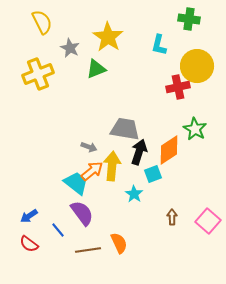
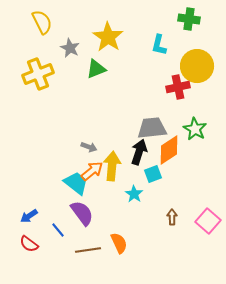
gray trapezoid: moved 27 px right, 1 px up; rotated 16 degrees counterclockwise
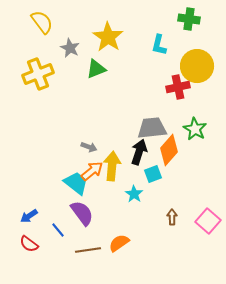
yellow semicircle: rotated 10 degrees counterclockwise
orange diamond: rotated 16 degrees counterclockwise
orange semicircle: rotated 100 degrees counterclockwise
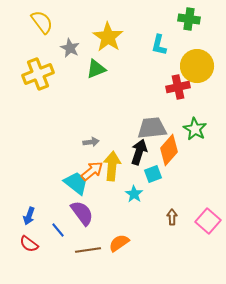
gray arrow: moved 2 px right, 5 px up; rotated 28 degrees counterclockwise
blue arrow: rotated 36 degrees counterclockwise
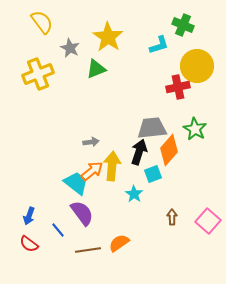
green cross: moved 6 px left, 6 px down; rotated 15 degrees clockwise
cyan L-shape: rotated 120 degrees counterclockwise
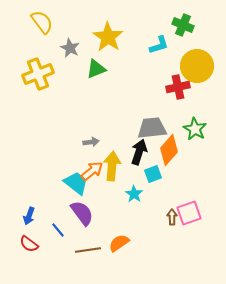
pink square: moved 19 px left, 8 px up; rotated 30 degrees clockwise
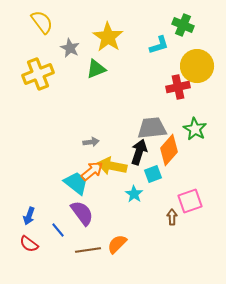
yellow arrow: rotated 84 degrees counterclockwise
pink square: moved 1 px right, 12 px up
orange semicircle: moved 2 px left, 1 px down; rotated 10 degrees counterclockwise
